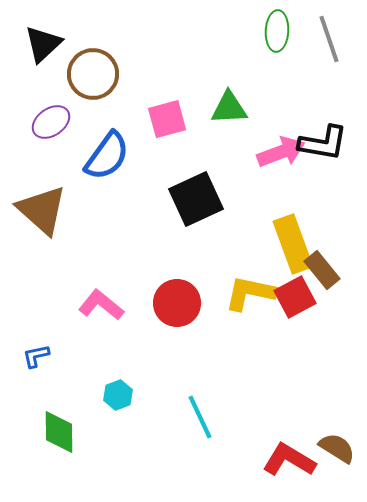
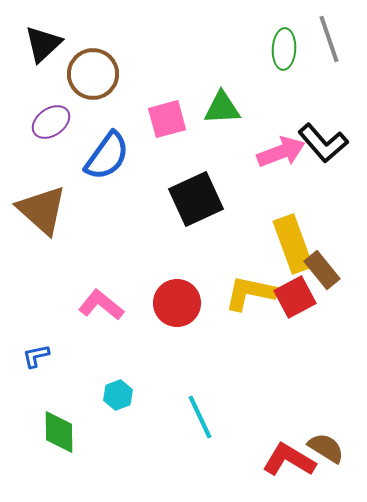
green ellipse: moved 7 px right, 18 px down
green triangle: moved 7 px left
black L-shape: rotated 39 degrees clockwise
brown semicircle: moved 11 px left
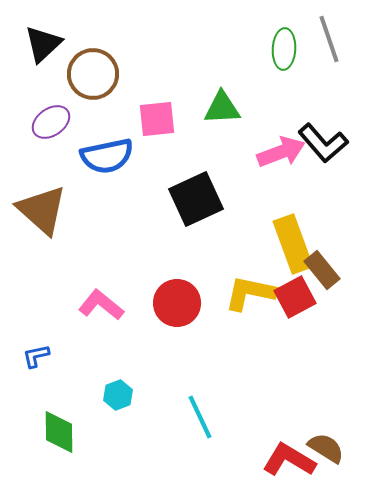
pink square: moved 10 px left; rotated 9 degrees clockwise
blue semicircle: rotated 42 degrees clockwise
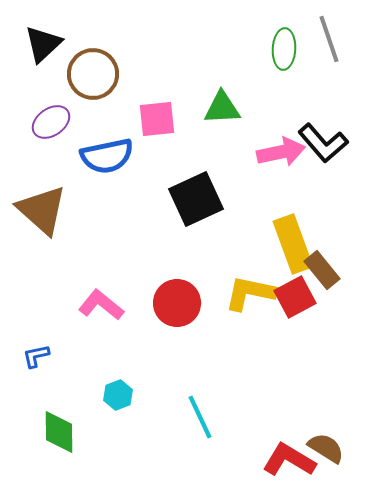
pink arrow: rotated 9 degrees clockwise
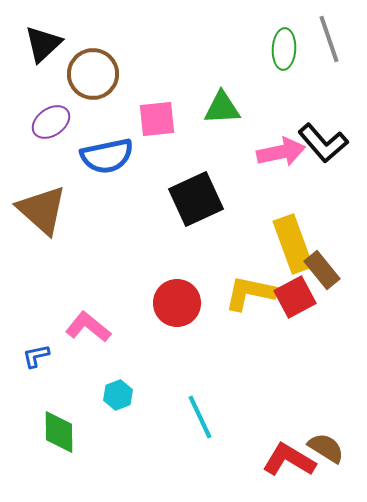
pink L-shape: moved 13 px left, 22 px down
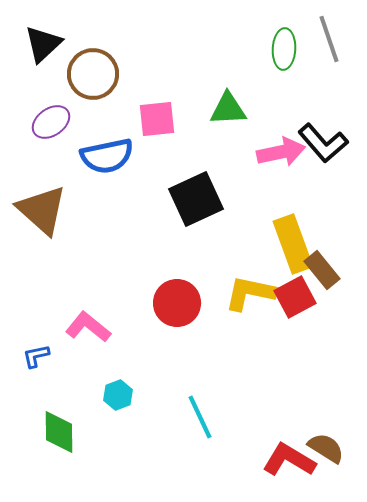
green triangle: moved 6 px right, 1 px down
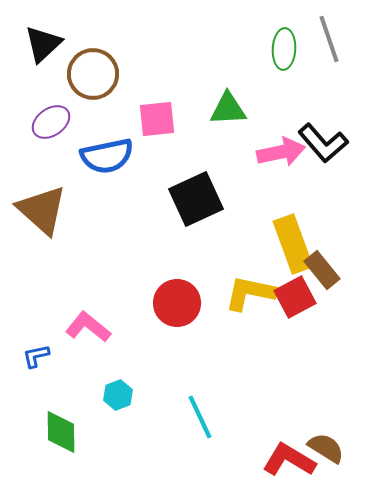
green diamond: moved 2 px right
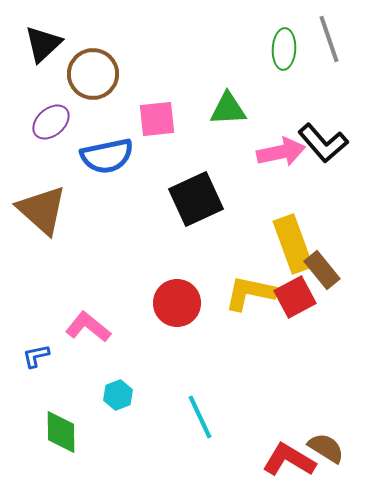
purple ellipse: rotated 6 degrees counterclockwise
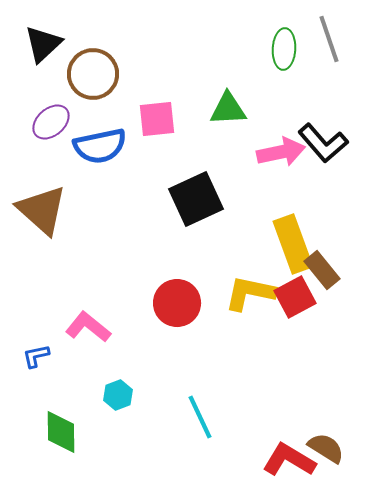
blue semicircle: moved 7 px left, 10 px up
